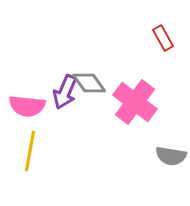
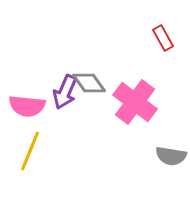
yellow line: rotated 12 degrees clockwise
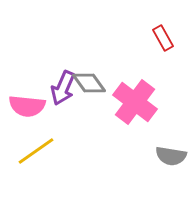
purple arrow: moved 2 px left, 4 px up
yellow line: moved 6 px right; rotated 33 degrees clockwise
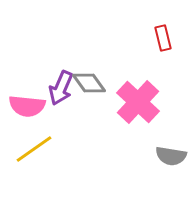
red rectangle: rotated 15 degrees clockwise
purple arrow: moved 2 px left
pink cross: moved 3 px right; rotated 6 degrees clockwise
yellow line: moved 2 px left, 2 px up
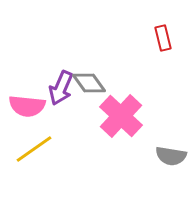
pink cross: moved 17 px left, 14 px down
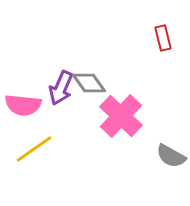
pink semicircle: moved 4 px left, 1 px up
gray semicircle: rotated 20 degrees clockwise
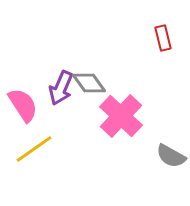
pink semicircle: rotated 129 degrees counterclockwise
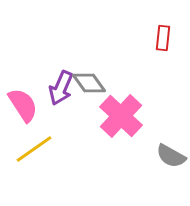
red rectangle: rotated 20 degrees clockwise
